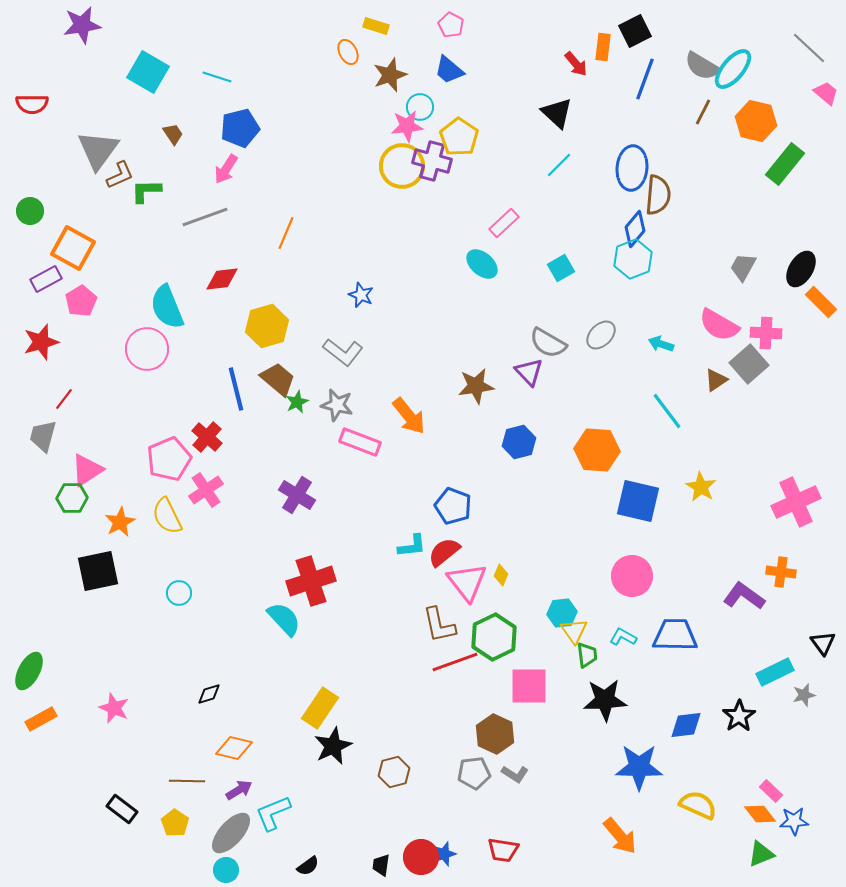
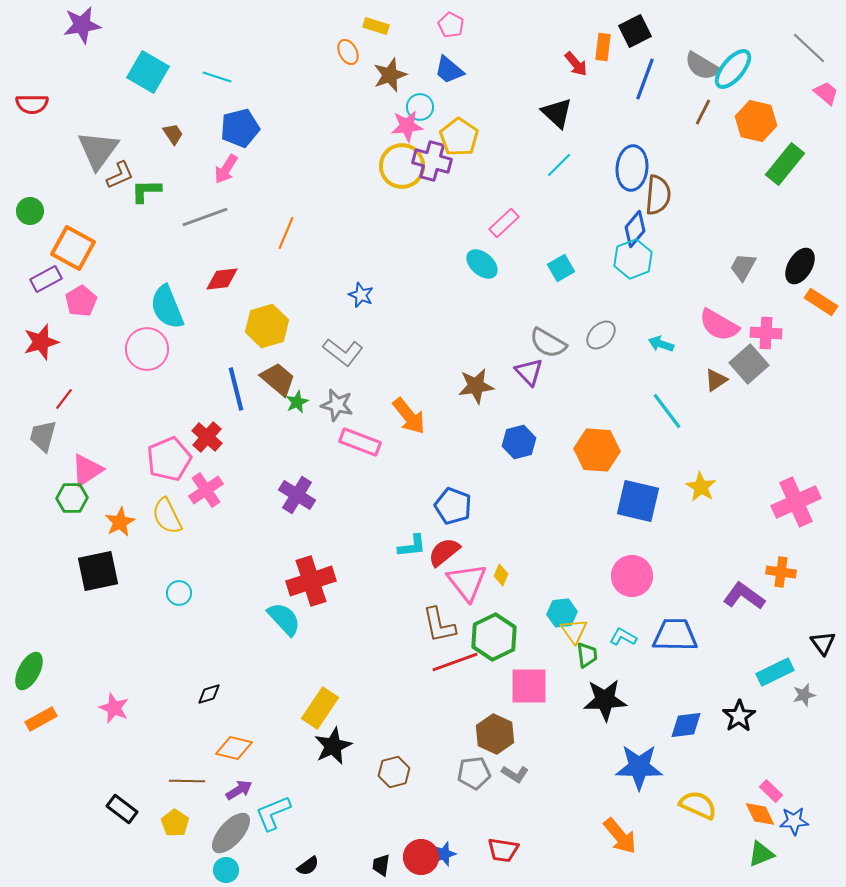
black ellipse at (801, 269): moved 1 px left, 3 px up
orange rectangle at (821, 302): rotated 12 degrees counterclockwise
orange diamond at (760, 814): rotated 12 degrees clockwise
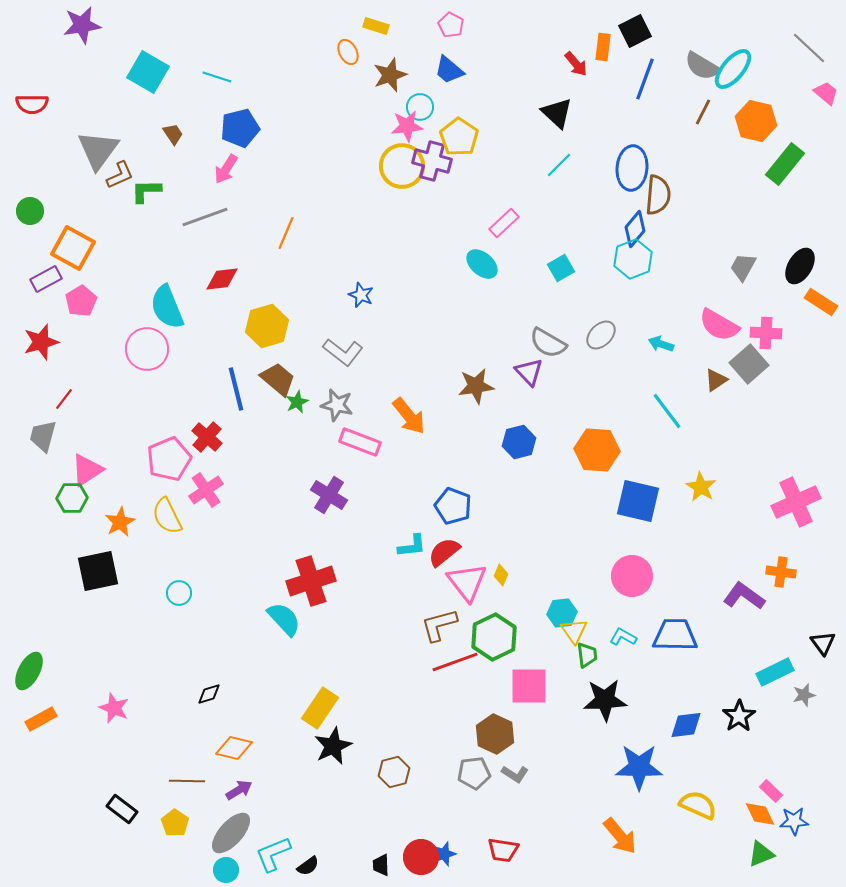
purple cross at (297, 495): moved 32 px right
brown L-shape at (439, 625): rotated 87 degrees clockwise
cyan L-shape at (273, 813): moved 41 px down
black trapezoid at (381, 865): rotated 10 degrees counterclockwise
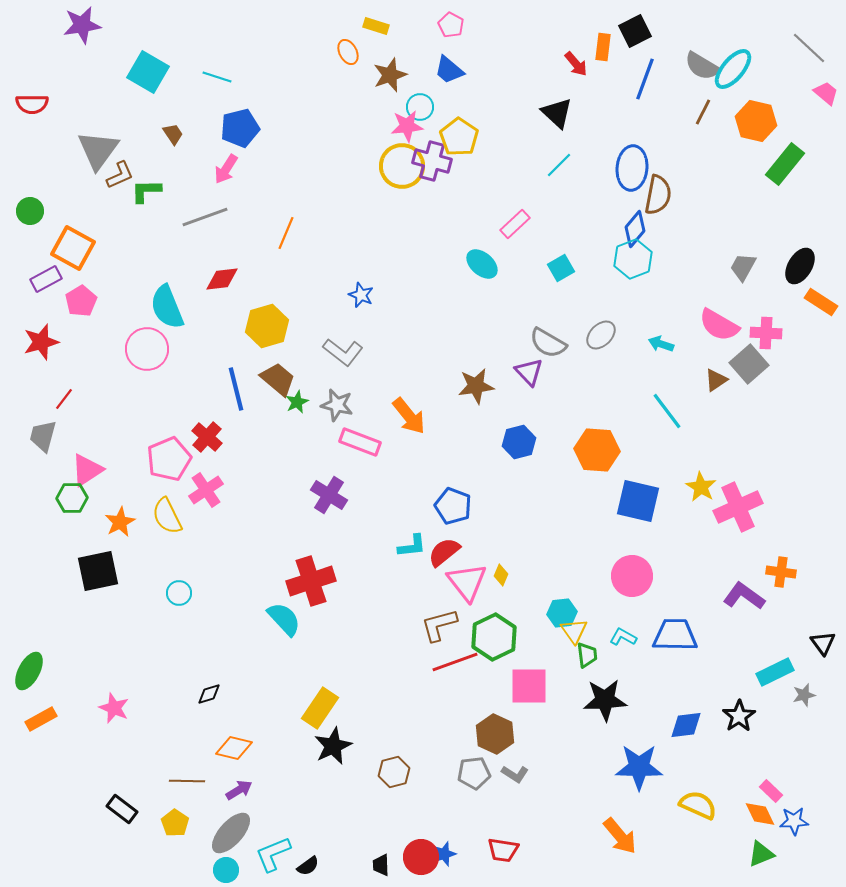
brown semicircle at (658, 195): rotated 6 degrees clockwise
pink rectangle at (504, 223): moved 11 px right, 1 px down
pink cross at (796, 502): moved 58 px left, 5 px down
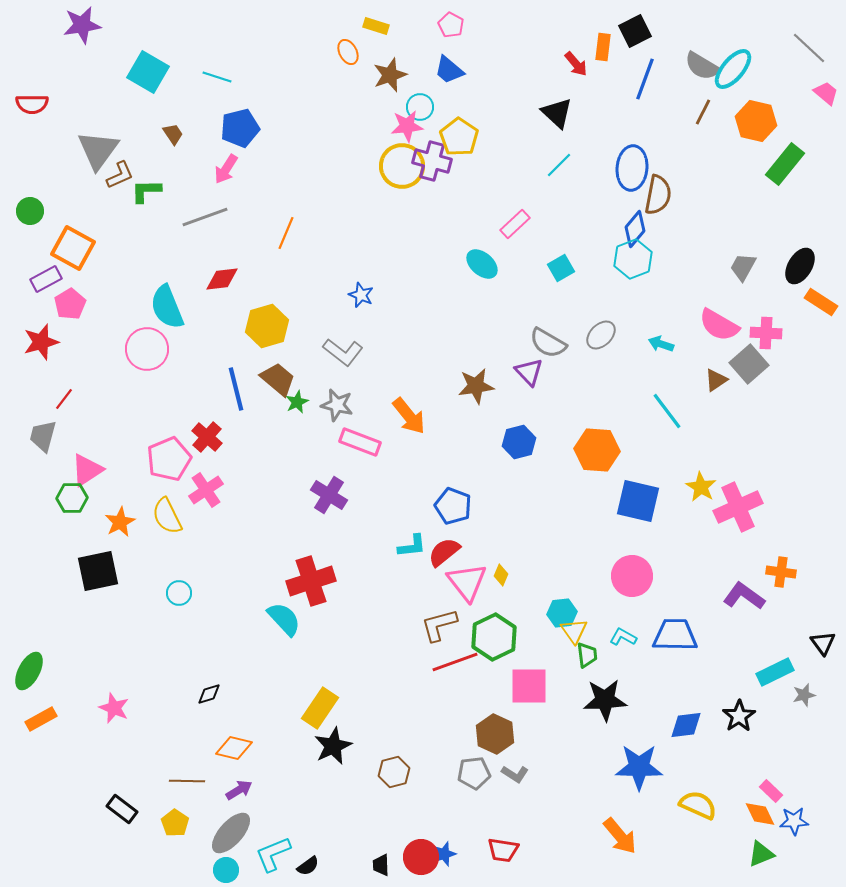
pink pentagon at (81, 301): moved 11 px left, 3 px down
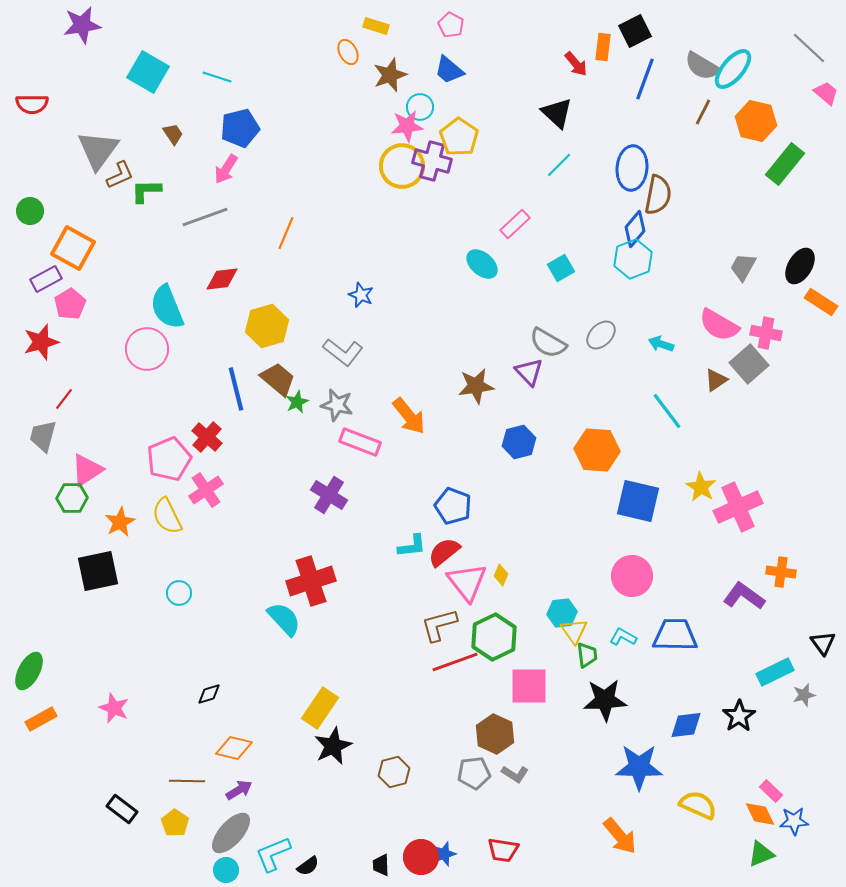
pink cross at (766, 333): rotated 8 degrees clockwise
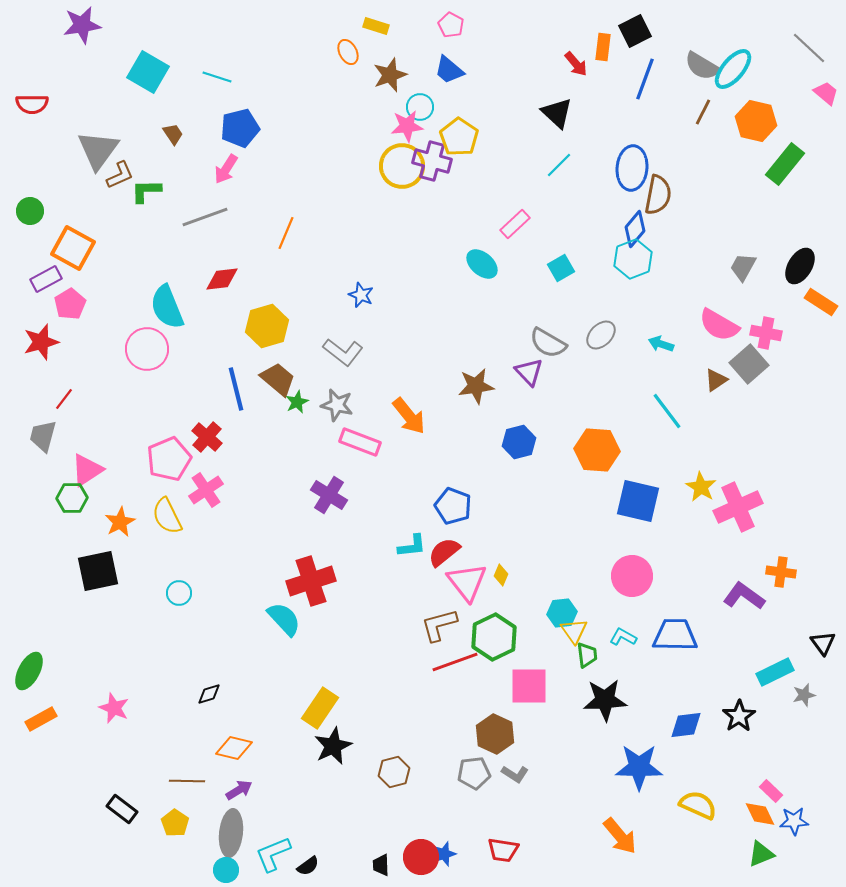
gray ellipse at (231, 833): rotated 36 degrees counterclockwise
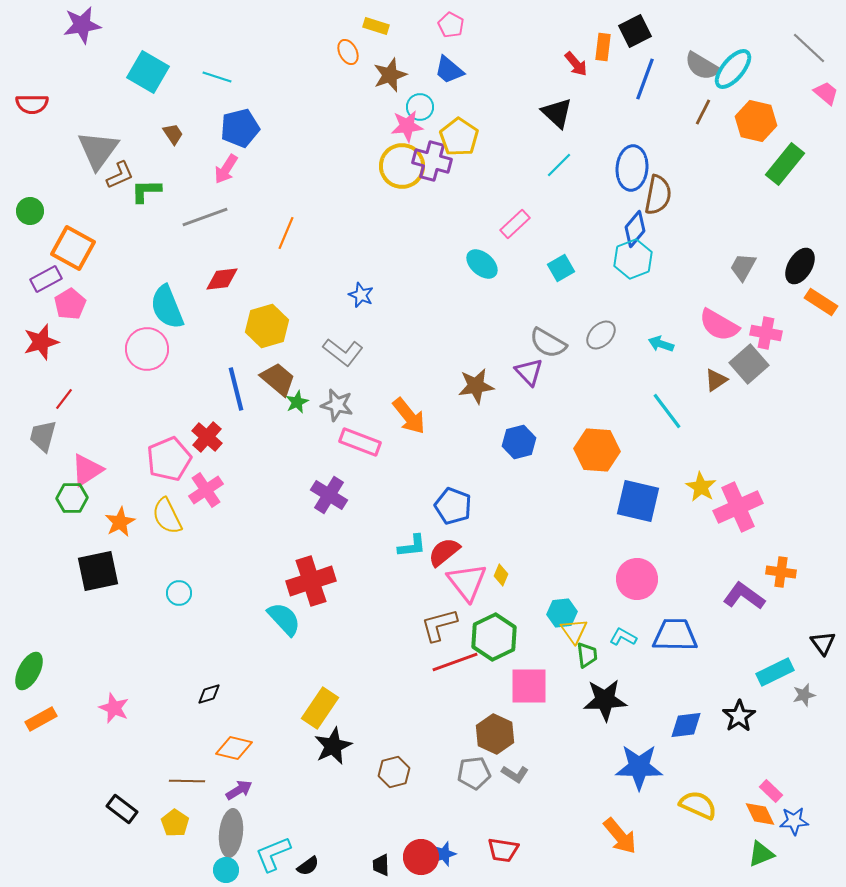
pink circle at (632, 576): moved 5 px right, 3 px down
